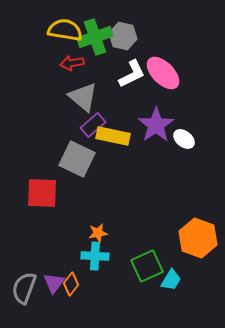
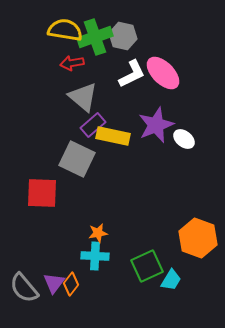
purple star: rotated 12 degrees clockwise
gray semicircle: rotated 60 degrees counterclockwise
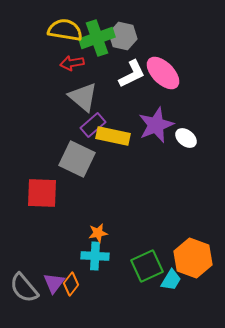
green cross: moved 2 px right, 1 px down
white ellipse: moved 2 px right, 1 px up
orange hexagon: moved 5 px left, 20 px down
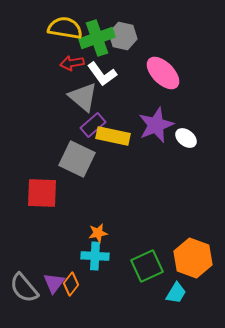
yellow semicircle: moved 2 px up
white L-shape: moved 30 px left; rotated 80 degrees clockwise
cyan trapezoid: moved 5 px right, 13 px down
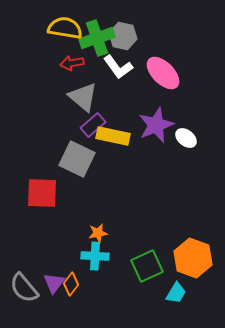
white L-shape: moved 16 px right, 7 px up
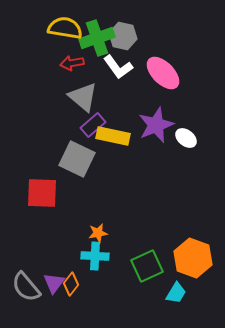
gray semicircle: moved 2 px right, 1 px up
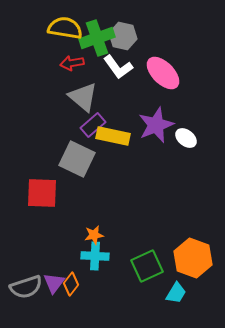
orange star: moved 4 px left, 2 px down
gray semicircle: rotated 68 degrees counterclockwise
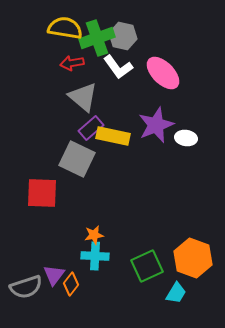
purple rectangle: moved 2 px left, 3 px down
white ellipse: rotated 30 degrees counterclockwise
purple triangle: moved 8 px up
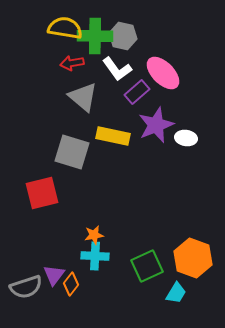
green cross: moved 2 px left, 2 px up; rotated 20 degrees clockwise
white L-shape: moved 1 px left, 2 px down
purple rectangle: moved 46 px right, 36 px up
gray square: moved 5 px left, 7 px up; rotated 9 degrees counterclockwise
red square: rotated 16 degrees counterclockwise
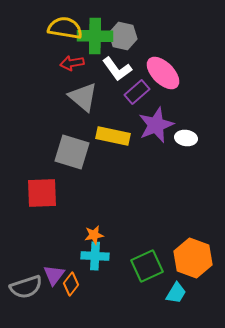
red square: rotated 12 degrees clockwise
